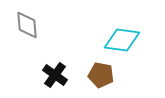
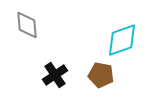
cyan diamond: rotated 27 degrees counterclockwise
black cross: rotated 20 degrees clockwise
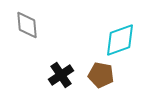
cyan diamond: moved 2 px left
black cross: moved 6 px right
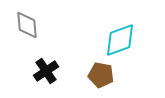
black cross: moved 15 px left, 4 px up
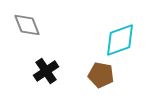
gray diamond: rotated 16 degrees counterclockwise
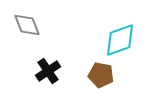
black cross: moved 2 px right
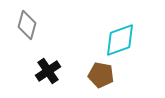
gray diamond: rotated 36 degrees clockwise
